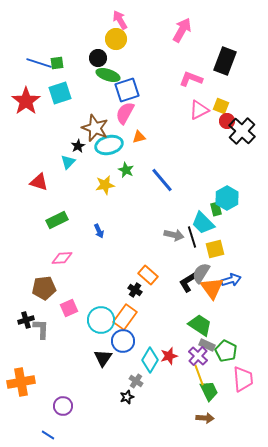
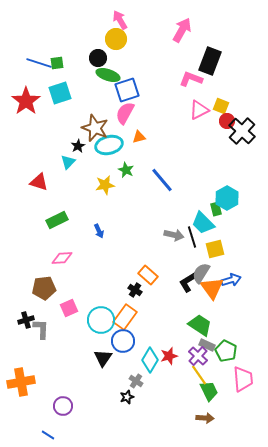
black rectangle at (225, 61): moved 15 px left
yellow line at (199, 375): rotated 15 degrees counterclockwise
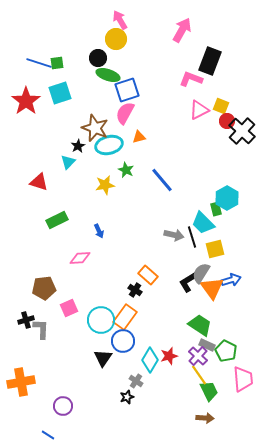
pink diamond at (62, 258): moved 18 px right
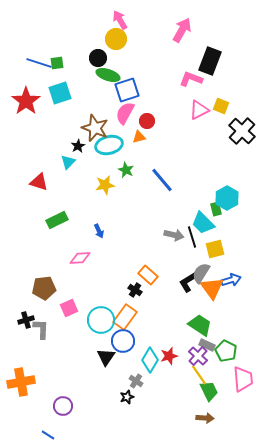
red circle at (227, 121): moved 80 px left
black triangle at (103, 358): moved 3 px right, 1 px up
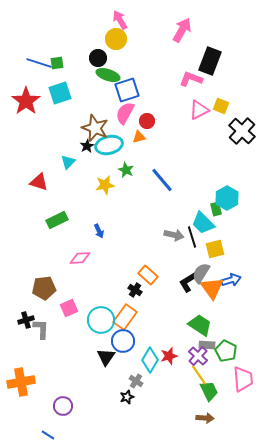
black star at (78, 146): moved 9 px right
gray rectangle at (207, 345): rotated 21 degrees counterclockwise
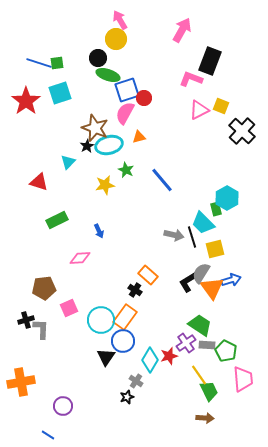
red circle at (147, 121): moved 3 px left, 23 px up
purple cross at (198, 356): moved 12 px left, 13 px up; rotated 12 degrees clockwise
